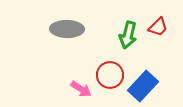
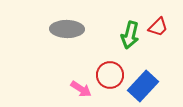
green arrow: moved 2 px right
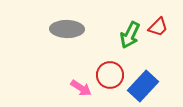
green arrow: rotated 12 degrees clockwise
pink arrow: moved 1 px up
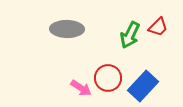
red circle: moved 2 px left, 3 px down
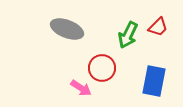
gray ellipse: rotated 20 degrees clockwise
green arrow: moved 2 px left
red circle: moved 6 px left, 10 px up
blue rectangle: moved 11 px right, 5 px up; rotated 32 degrees counterclockwise
